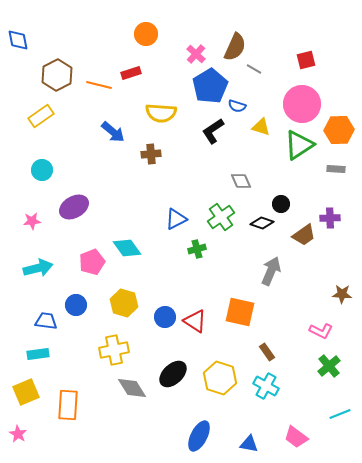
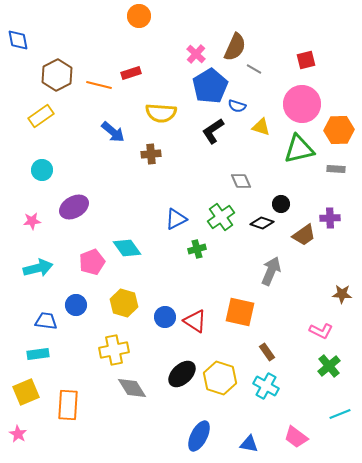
orange circle at (146, 34): moved 7 px left, 18 px up
green triangle at (299, 145): moved 4 px down; rotated 20 degrees clockwise
black ellipse at (173, 374): moved 9 px right
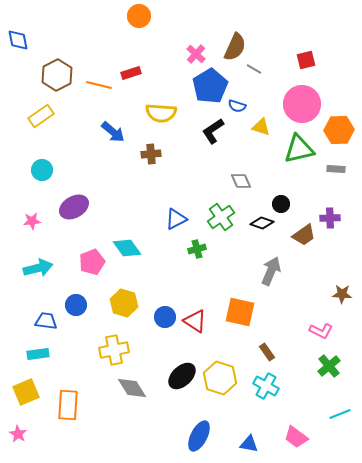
black ellipse at (182, 374): moved 2 px down
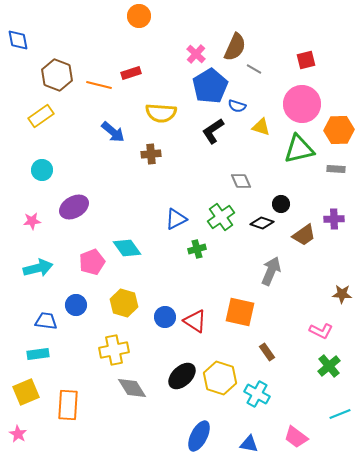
brown hexagon at (57, 75): rotated 12 degrees counterclockwise
purple cross at (330, 218): moved 4 px right, 1 px down
cyan cross at (266, 386): moved 9 px left, 8 px down
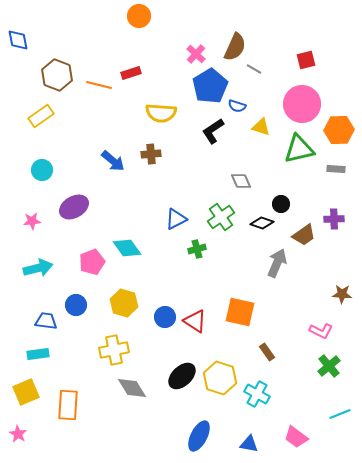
blue arrow at (113, 132): moved 29 px down
gray arrow at (271, 271): moved 6 px right, 8 px up
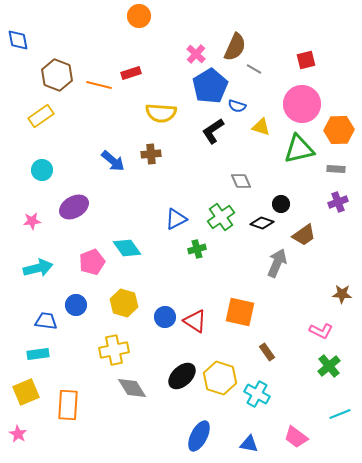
purple cross at (334, 219): moved 4 px right, 17 px up; rotated 18 degrees counterclockwise
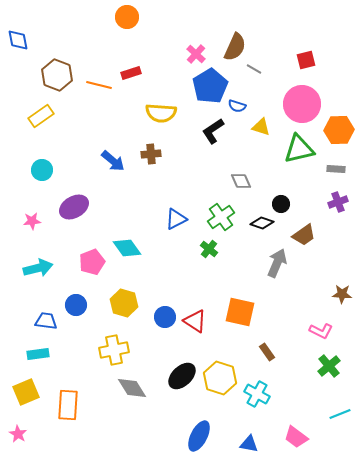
orange circle at (139, 16): moved 12 px left, 1 px down
green cross at (197, 249): moved 12 px right; rotated 36 degrees counterclockwise
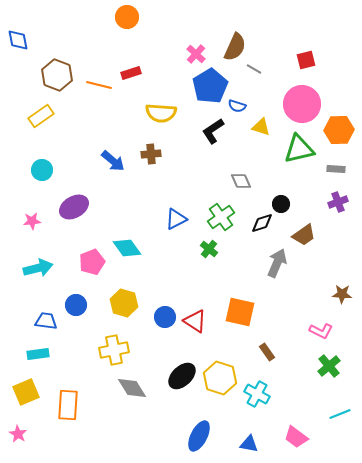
black diamond at (262, 223): rotated 35 degrees counterclockwise
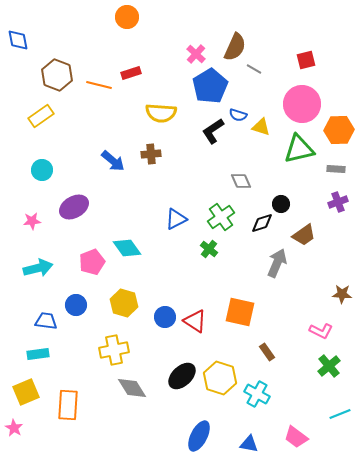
blue semicircle at (237, 106): moved 1 px right, 9 px down
pink star at (18, 434): moved 4 px left, 6 px up
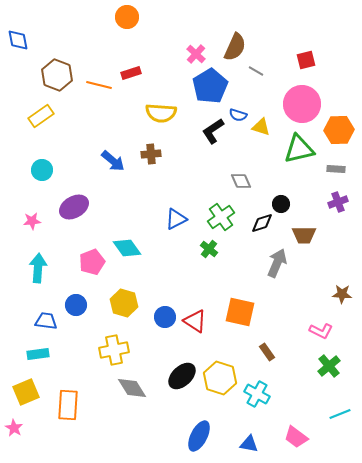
gray line at (254, 69): moved 2 px right, 2 px down
brown trapezoid at (304, 235): rotated 35 degrees clockwise
cyan arrow at (38, 268): rotated 72 degrees counterclockwise
